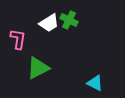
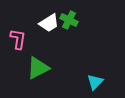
cyan triangle: moved 1 px up; rotated 48 degrees clockwise
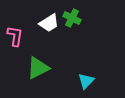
green cross: moved 3 px right, 2 px up
pink L-shape: moved 3 px left, 3 px up
cyan triangle: moved 9 px left, 1 px up
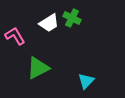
pink L-shape: rotated 40 degrees counterclockwise
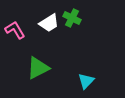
pink L-shape: moved 6 px up
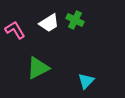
green cross: moved 3 px right, 2 px down
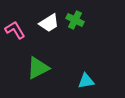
cyan triangle: rotated 36 degrees clockwise
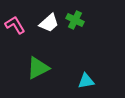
white trapezoid: rotated 10 degrees counterclockwise
pink L-shape: moved 5 px up
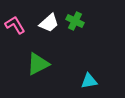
green cross: moved 1 px down
green triangle: moved 4 px up
cyan triangle: moved 3 px right
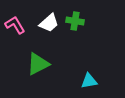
green cross: rotated 18 degrees counterclockwise
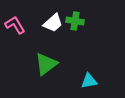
white trapezoid: moved 4 px right
green triangle: moved 8 px right; rotated 10 degrees counterclockwise
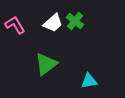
green cross: rotated 30 degrees clockwise
